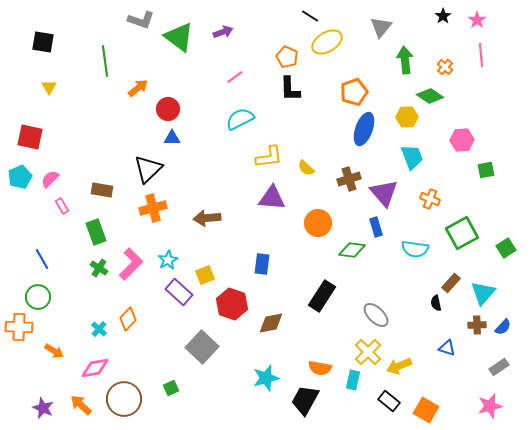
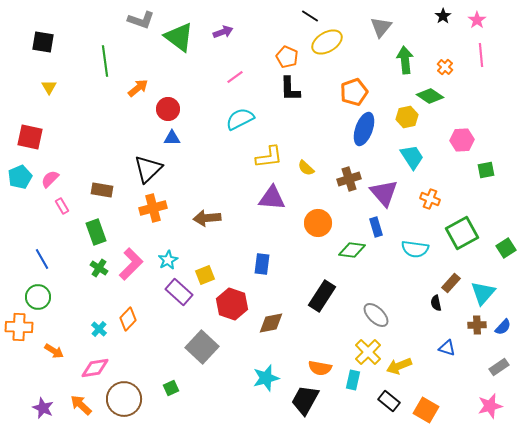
yellow hexagon at (407, 117): rotated 10 degrees counterclockwise
cyan trapezoid at (412, 157): rotated 12 degrees counterclockwise
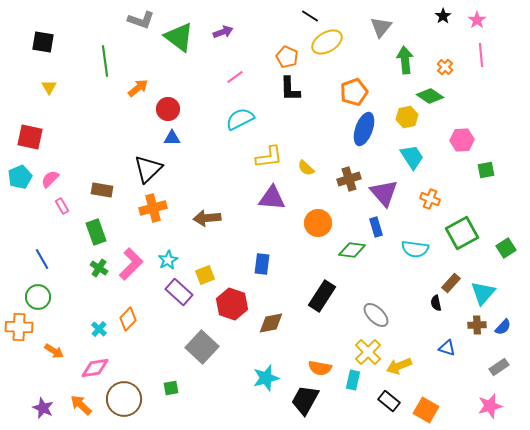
green square at (171, 388): rotated 14 degrees clockwise
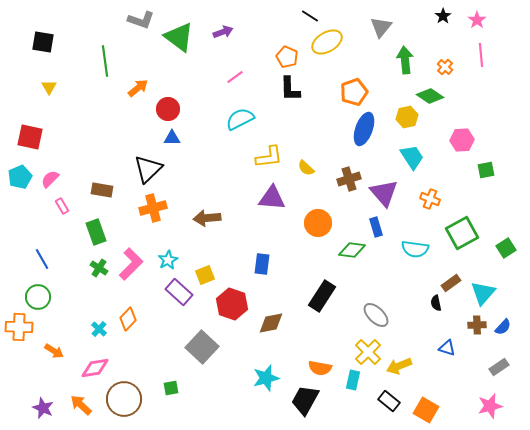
brown rectangle at (451, 283): rotated 12 degrees clockwise
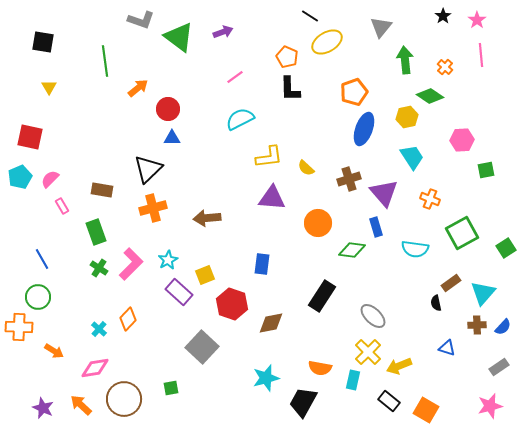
gray ellipse at (376, 315): moved 3 px left, 1 px down
black trapezoid at (305, 400): moved 2 px left, 2 px down
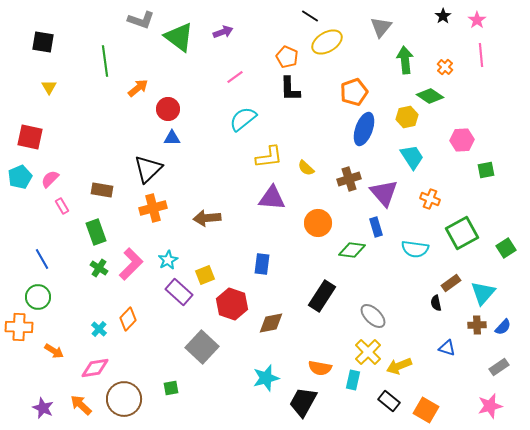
cyan semicircle at (240, 119): moved 3 px right; rotated 12 degrees counterclockwise
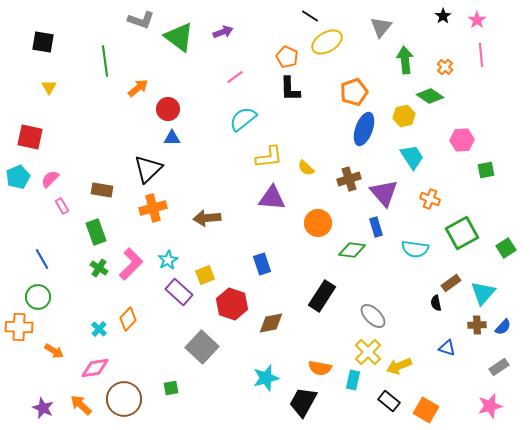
yellow hexagon at (407, 117): moved 3 px left, 1 px up
cyan pentagon at (20, 177): moved 2 px left
blue rectangle at (262, 264): rotated 25 degrees counterclockwise
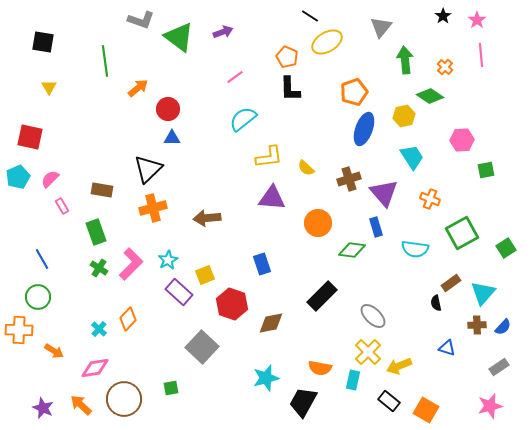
black rectangle at (322, 296): rotated 12 degrees clockwise
orange cross at (19, 327): moved 3 px down
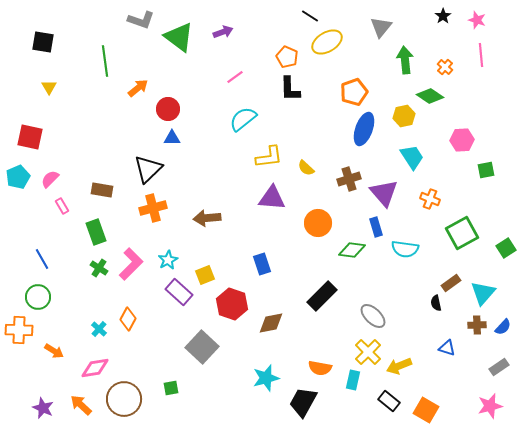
pink star at (477, 20): rotated 18 degrees counterclockwise
cyan semicircle at (415, 249): moved 10 px left
orange diamond at (128, 319): rotated 15 degrees counterclockwise
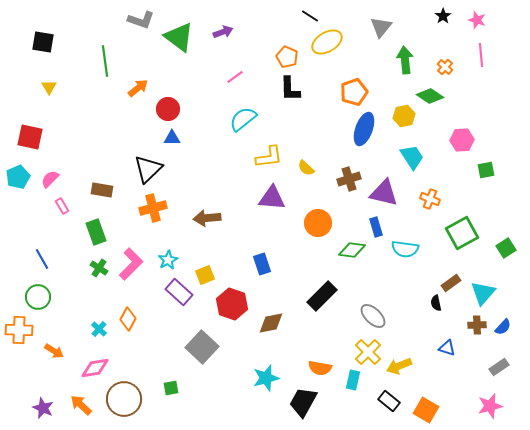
purple triangle at (384, 193): rotated 36 degrees counterclockwise
